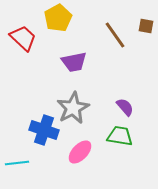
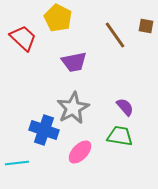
yellow pentagon: rotated 16 degrees counterclockwise
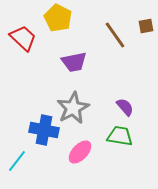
brown square: rotated 21 degrees counterclockwise
blue cross: rotated 8 degrees counterclockwise
cyan line: moved 2 px up; rotated 45 degrees counterclockwise
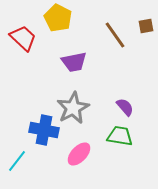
pink ellipse: moved 1 px left, 2 px down
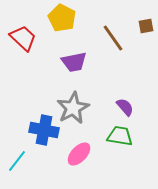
yellow pentagon: moved 4 px right
brown line: moved 2 px left, 3 px down
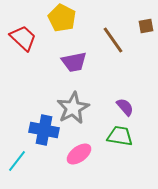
brown line: moved 2 px down
pink ellipse: rotated 10 degrees clockwise
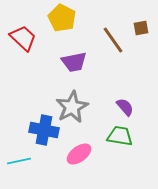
brown square: moved 5 px left, 2 px down
gray star: moved 1 px left, 1 px up
cyan line: moved 2 px right; rotated 40 degrees clockwise
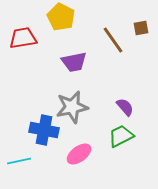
yellow pentagon: moved 1 px left, 1 px up
red trapezoid: rotated 52 degrees counterclockwise
gray star: rotated 16 degrees clockwise
green trapezoid: moved 1 px right; rotated 36 degrees counterclockwise
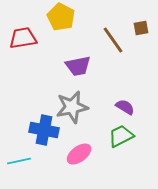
purple trapezoid: moved 4 px right, 4 px down
purple semicircle: rotated 18 degrees counterclockwise
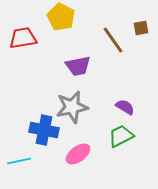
pink ellipse: moved 1 px left
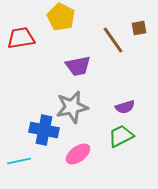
brown square: moved 2 px left
red trapezoid: moved 2 px left
purple semicircle: rotated 132 degrees clockwise
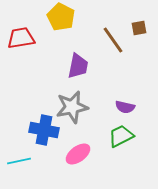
purple trapezoid: rotated 68 degrees counterclockwise
purple semicircle: rotated 30 degrees clockwise
